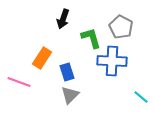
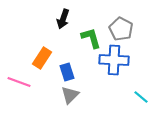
gray pentagon: moved 2 px down
blue cross: moved 2 px right, 1 px up
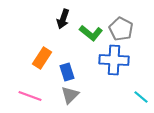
green L-shape: moved 5 px up; rotated 145 degrees clockwise
pink line: moved 11 px right, 14 px down
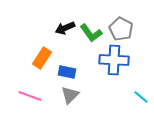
black arrow: moved 2 px right, 9 px down; rotated 48 degrees clockwise
green L-shape: rotated 15 degrees clockwise
blue rectangle: rotated 60 degrees counterclockwise
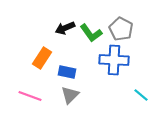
cyan line: moved 2 px up
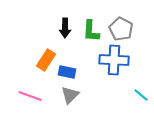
black arrow: rotated 66 degrees counterclockwise
green L-shape: moved 2 px up; rotated 40 degrees clockwise
orange rectangle: moved 4 px right, 2 px down
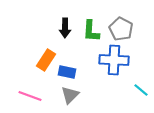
cyan line: moved 5 px up
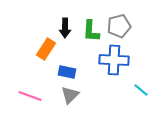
gray pentagon: moved 2 px left, 3 px up; rotated 30 degrees clockwise
orange rectangle: moved 11 px up
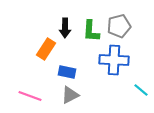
gray triangle: rotated 18 degrees clockwise
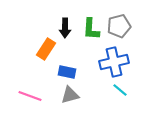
green L-shape: moved 2 px up
blue cross: moved 2 px down; rotated 16 degrees counterclockwise
cyan line: moved 21 px left
gray triangle: rotated 12 degrees clockwise
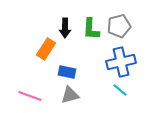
blue cross: moved 7 px right
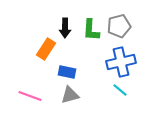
green L-shape: moved 1 px down
